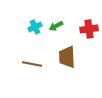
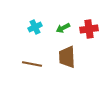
green arrow: moved 7 px right, 2 px down
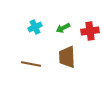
red cross: moved 1 px right, 2 px down
brown line: moved 1 px left
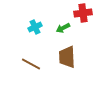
red cross: moved 7 px left, 18 px up
brown line: rotated 18 degrees clockwise
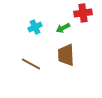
brown trapezoid: moved 1 px left, 2 px up
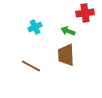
red cross: moved 2 px right
green arrow: moved 5 px right, 3 px down; rotated 48 degrees clockwise
brown line: moved 2 px down
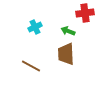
brown trapezoid: moved 1 px up
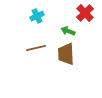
red cross: rotated 36 degrees counterclockwise
cyan cross: moved 2 px right, 11 px up
brown line: moved 5 px right, 18 px up; rotated 42 degrees counterclockwise
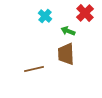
cyan cross: moved 8 px right; rotated 24 degrees counterclockwise
brown line: moved 2 px left, 21 px down
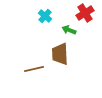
red cross: rotated 12 degrees clockwise
green arrow: moved 1 px right, 1 px up
brown trapezoid: moved 6 px left
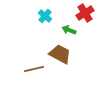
brown trapezoid: rotated 120 degrees clockwise
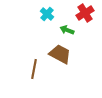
cyan cross: moved 2 px right, 2 px up
green arrow: moved 2 px left
brown line: rotated 66 degrees counterclockwise
